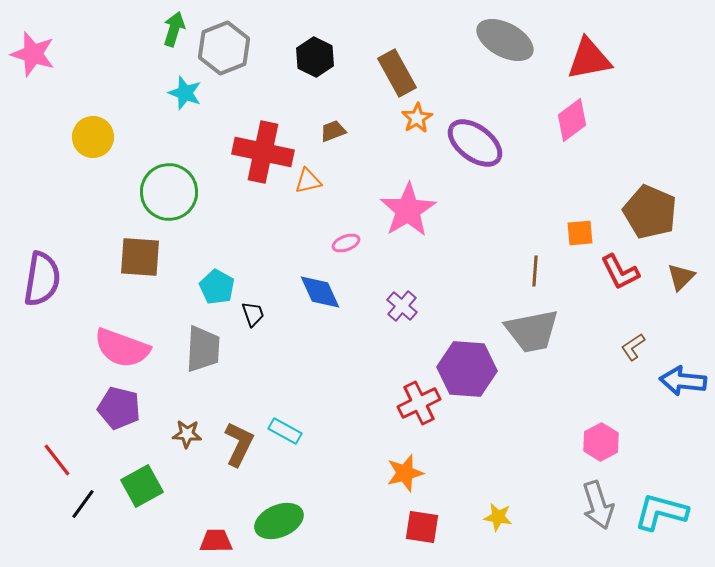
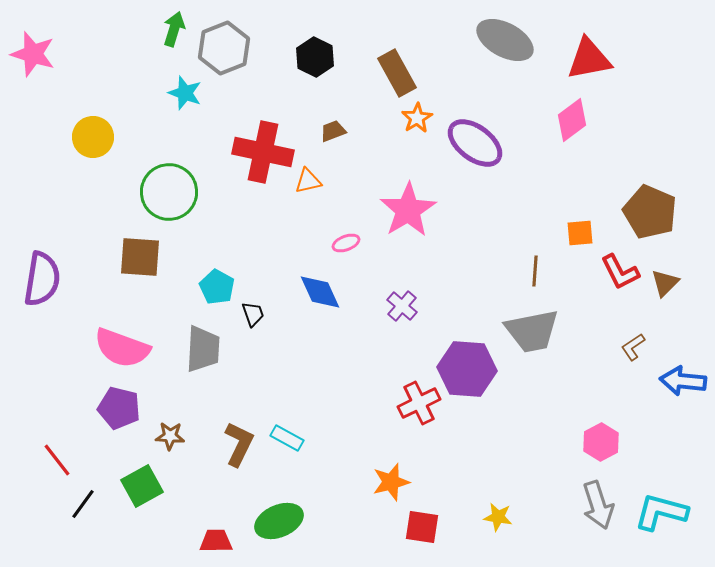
brown triangle at (681, 277): moved 16 px left, 6 px down
cyan rectangle at (285, 431): moved 2 px right, 7 px down
brown star at (187, 434): moved 17 px left, 2 px down
orange star at (405, 473): moved 14 px left, 9 px down
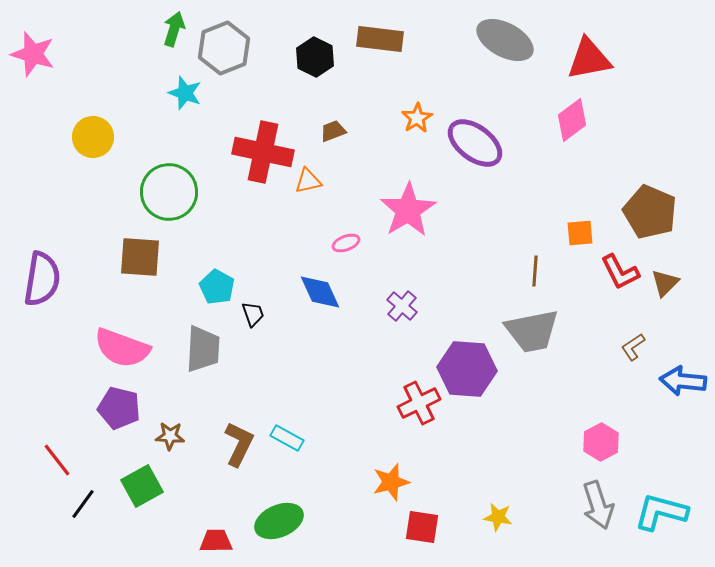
brown rectangle at (397, 73): moved 17 px left, 34 px up; rotated 54 degrees counterclockwise
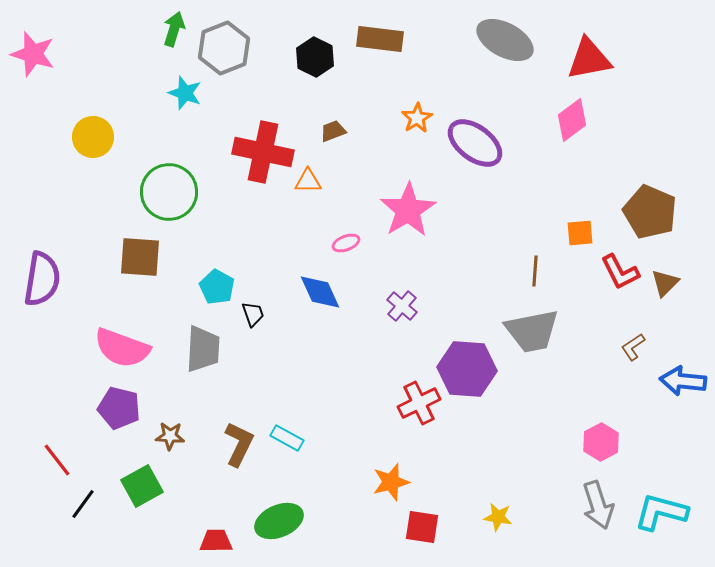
orange triangle at (308, 181): rotated 12 degrees clockwise
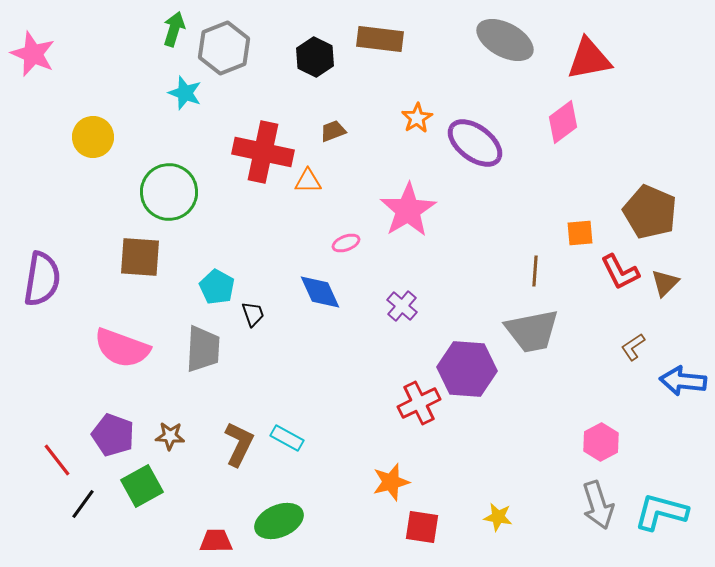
pink star at (33, 54): rotated 6 degrees clockwise
pink diamond at (572, 120): moved 9 px left, 2 px down
purple pentagon at (119, 408): moved 6 px left, 27 px down; rotated 6 degrees clockwise
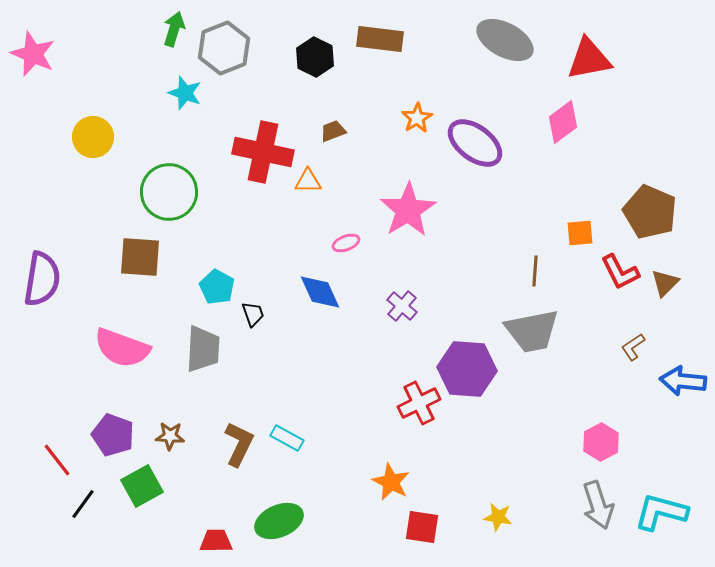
orange star at (391, 482): rotated 30 degrees counterclockwise
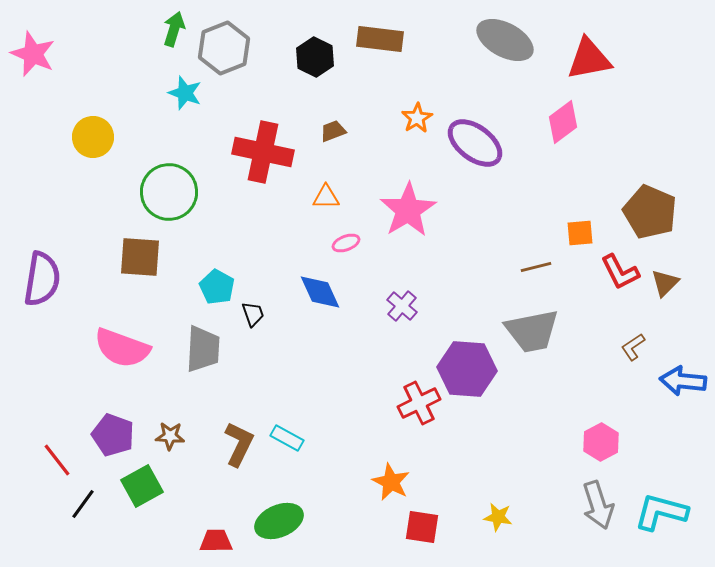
orange triangle at (308, 181): moved 18 px right, 16 px down
brown line at (535, 271): moved 1 px right, 4 px up; rotated 72 degrees clockwise
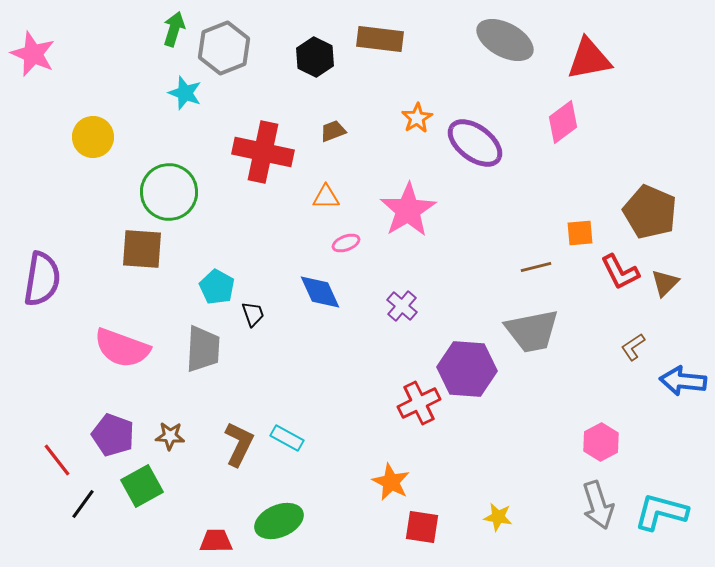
brown square at (140, 257): moved 2 px right, 8 px up
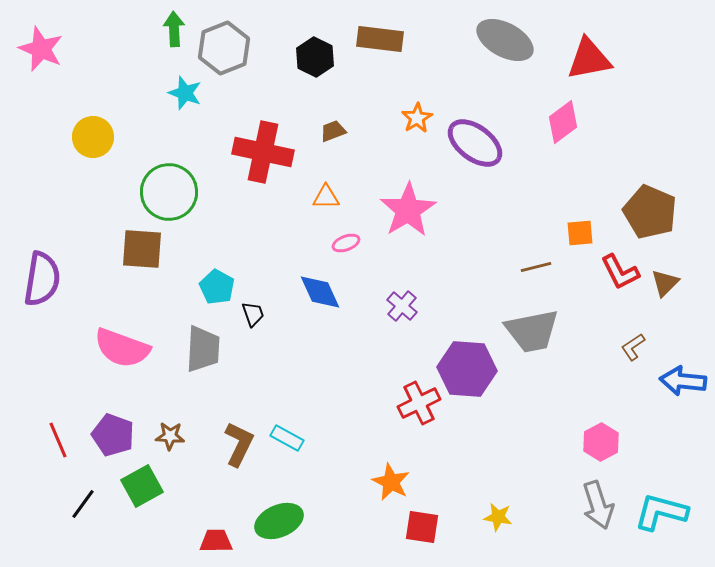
green arrow at (174, 29): rotated 20 degrees counterclockwise
pink star at (33, 54): moved 8 px right, 5 px up
red line at (57, 460): moved 1 px right, 20 px up; rotated 15 degrees clockwise
